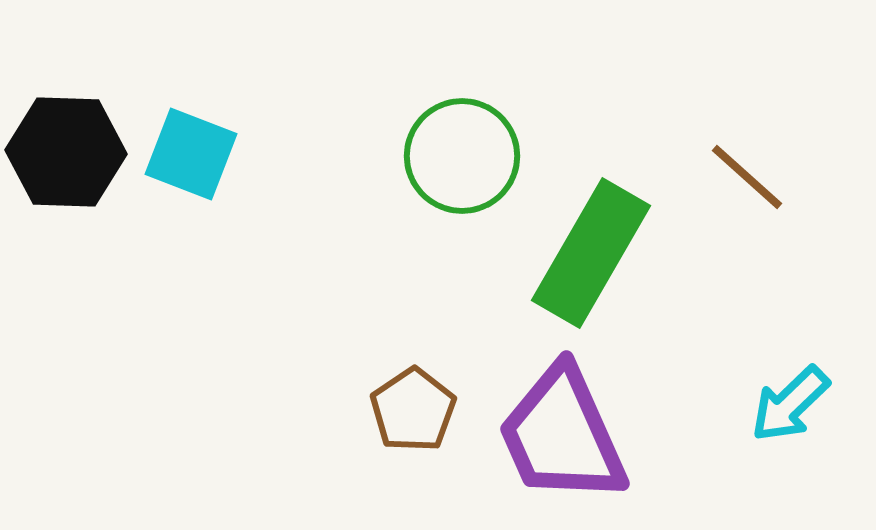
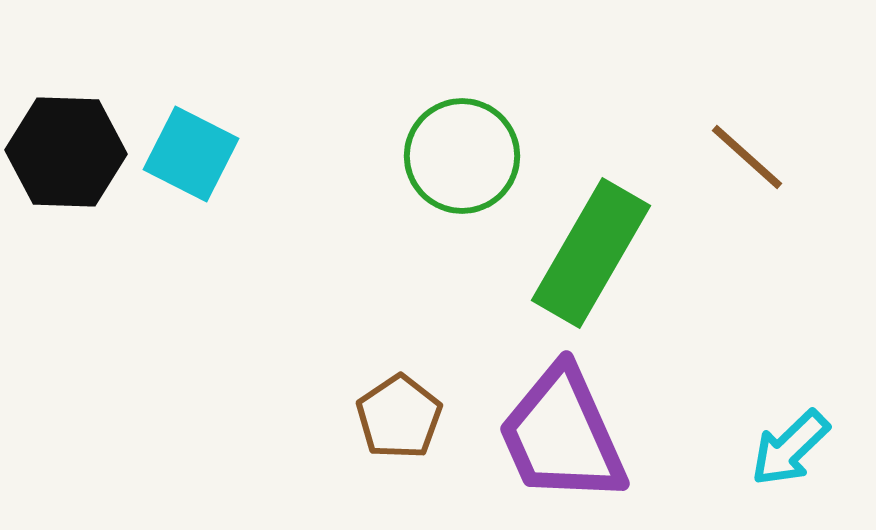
cyan square: rotated 6 degrees clockwise
brown line: moved 20 px up
cyan arrow: moved 44 px down
brown pentagon: moved 14 px left, 7 px down
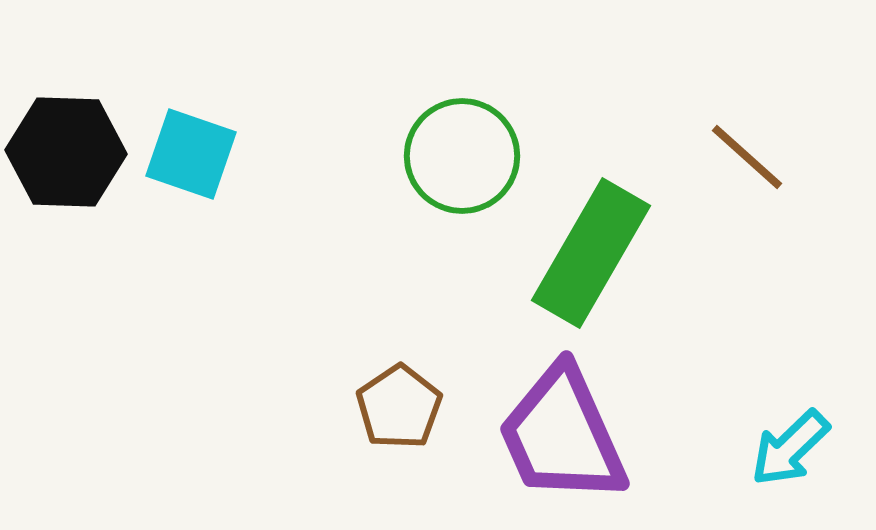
cyan square: rotated 8 degrees counterclockwise
brown pentagon: moved 10 px up
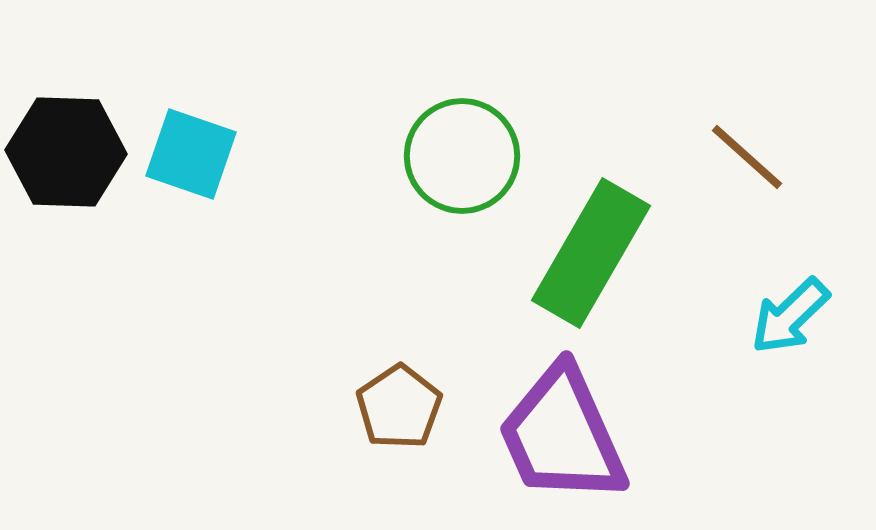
cyan arrow: moved 132 px up
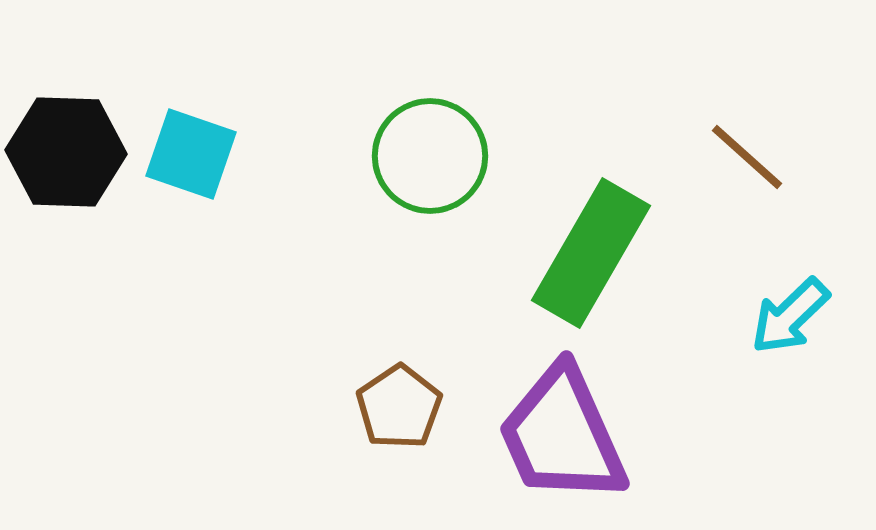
green circle: moved 32 px left
